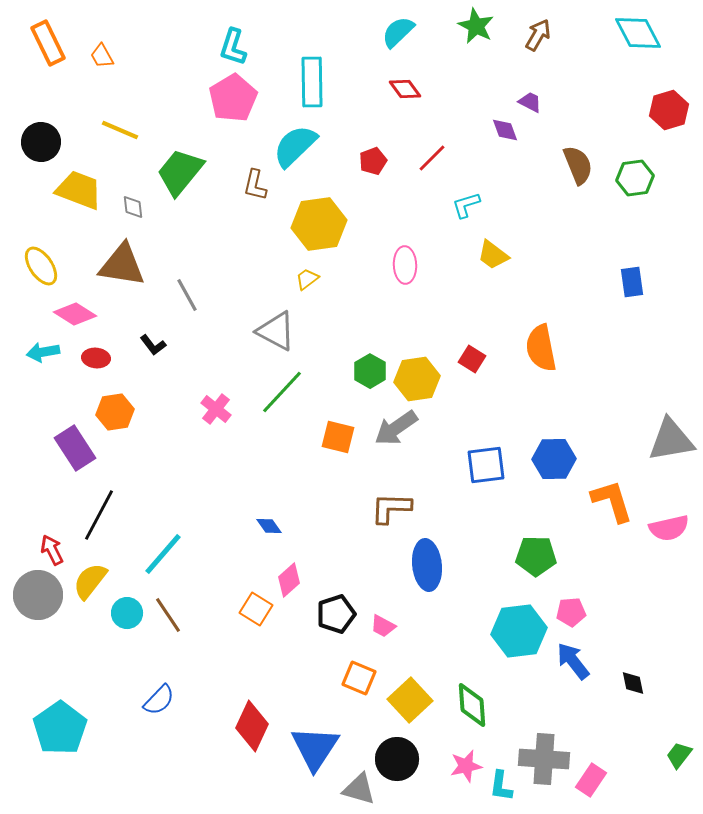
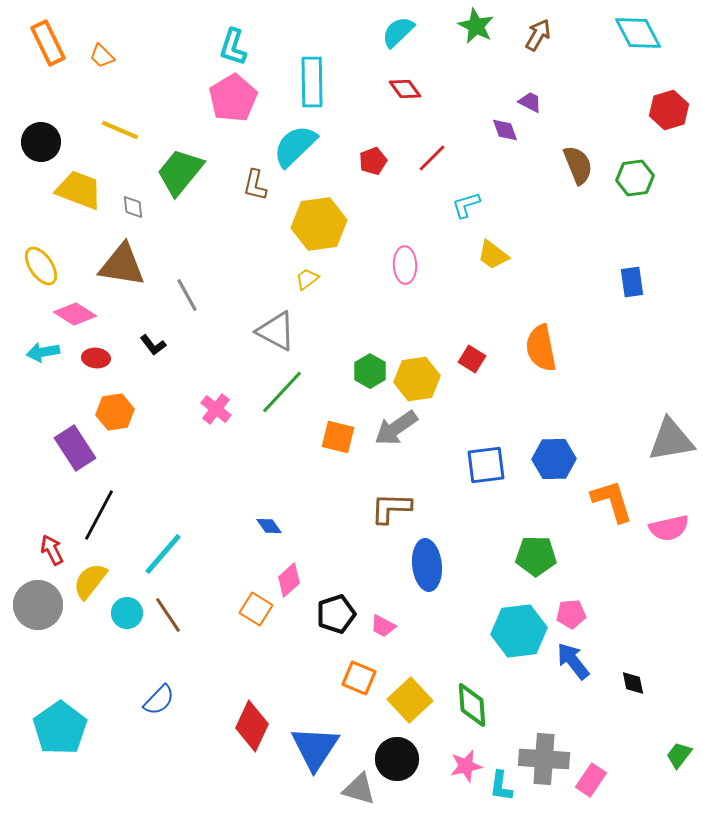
orange trapezoid at (102, 56): rotated 16 degrees counterclockwise
gray circle at (38, 595): moved 10 px down
pink pentagon at (571, 612): moved 2 px down
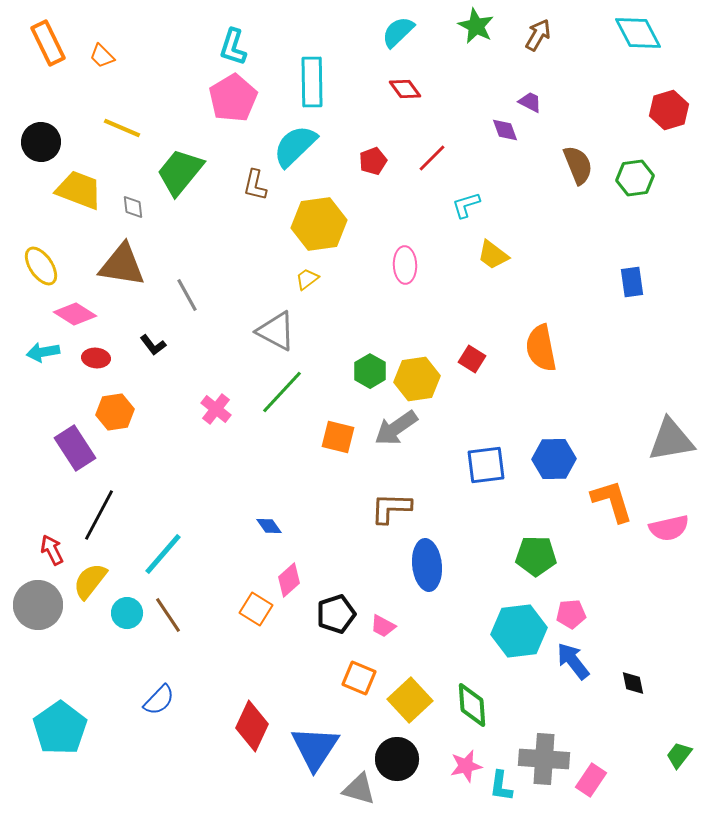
yellow line at (120, 130): moved 2 px right, 2 px up
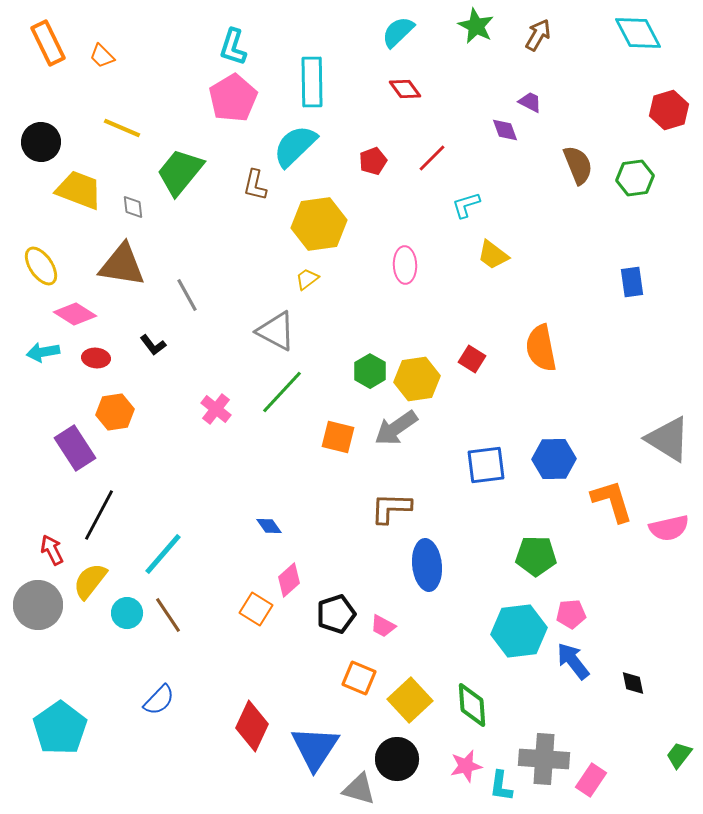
gray triangle at (671, 440): moved 3 px left, 1 px up; rotated 42 degrees clockwise
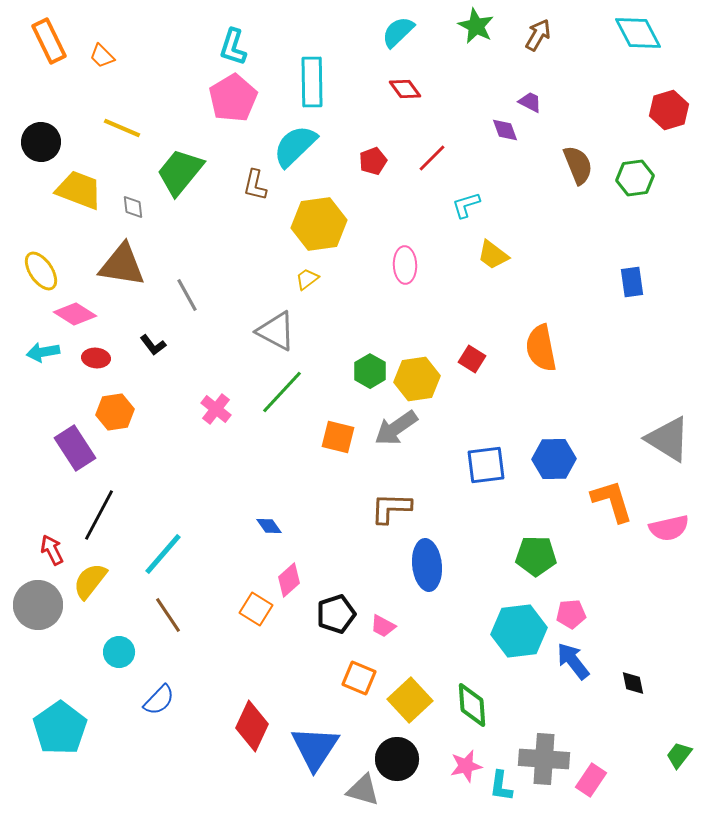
orange rectangle at (48, 43): moved 1 px right, 2 px up
yellow ellipse at (41, 266): moved 5 px down
cyan circle at (127, 613): moved 8 px left, 39 px down
gray triangle at (359, 789): moved 4 px right, 1 px down
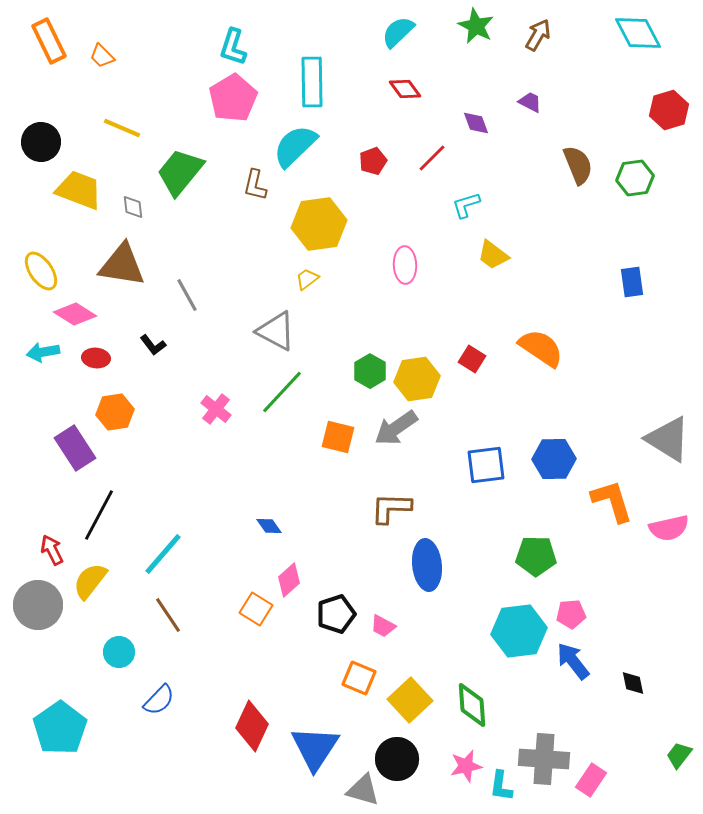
purple diamond at (505, 130): moved 29 px left, 7 px up
orange semicircle at (541, 348): rotated 135 degrees clockwise
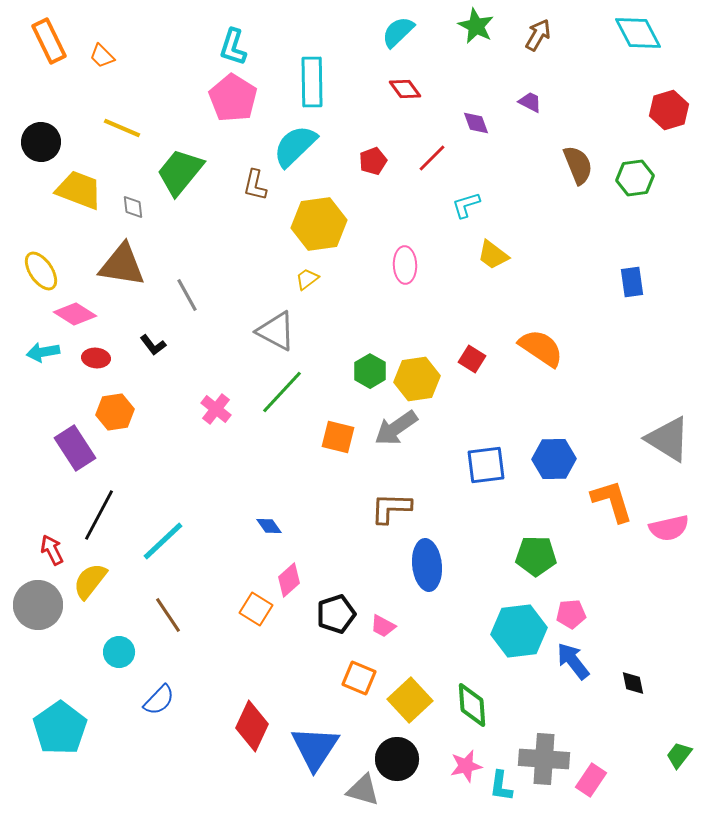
pink pentagon at (233, 98): rotated 9 degrees counterclockwise
cyan line at (163, 554): moved 13 px up; rotated 6 degrees clockwise
